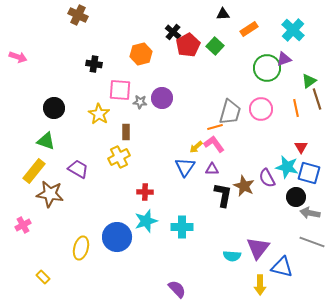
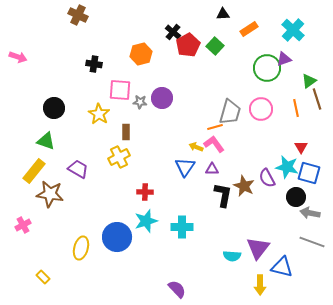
yellow arrow at (196, 147): rotated 64 degrees clockwise
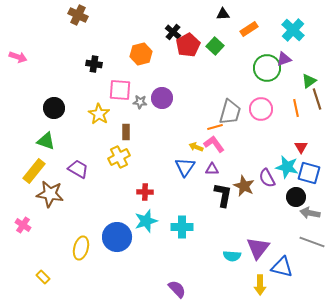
pink cross at (23, 225): rotated 28 degrees counterclockwise
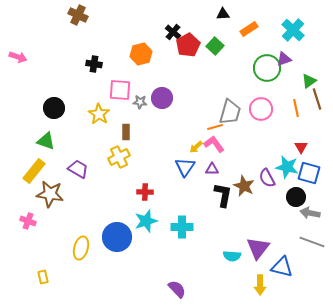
yellow arrow at (196, 147): rotated 64 degrees counterclockwise
pink cross at (23, 225): moved 5 px right, 4 px up; rotated 14 degrees counterclockwise
yellow rectangle at (43, 277): rotated 32 degrees clockwise
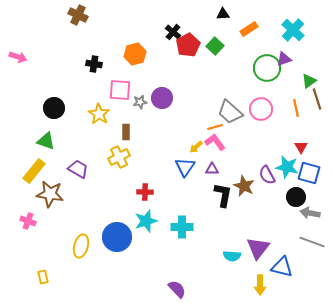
orange hexagon at (141, 54): moved 6 px left
gray star at (140, 102): rotated 16 degrees counterclockwise
gray trapezoid at (230, 112): rotated 116 degrees clockwise
pink L-shape at (214, 144): moved 1 px right, 2 px up
purple semicircle at (267, 178): moved 3 px up
yellow ellipse at (81, 248): moved 2 px up
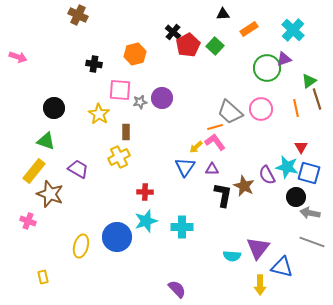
brown star at (50, 194): rotated 12 degrees clockwise
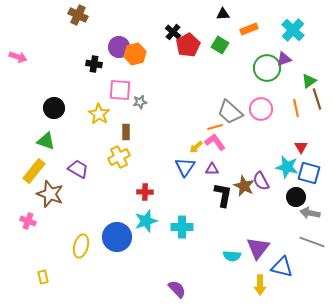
orange rectangle at (249, 29): rotated 12 degrees clockwise
green square at (215, 46): moved 5 px right, 1 px up; rotated 12 degrees counterclockwise
purple circle at (162, 98): moved 43 px left, 51 px up
purple semicircle at (267, 175): moved 6 px left, 6 px down
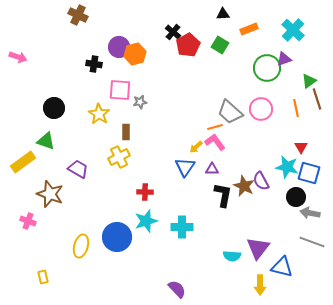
yellow rectangle at (34, 171): moved 11 px left, 9 px up; rotated 15 degrees clockwise
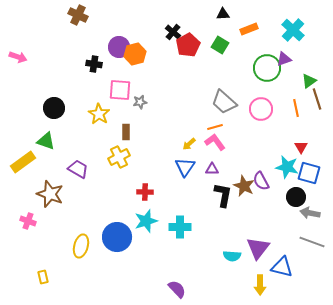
gray trapezoid at (230, 112): moved 6 px left, 10 px up
yellow arrow at (196, 147): moved 7 px left, 3 px up
cyan cross at (182, 227): moved 2 px left
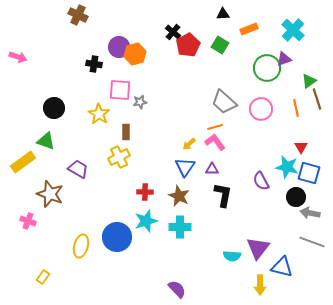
brown star at (244, 186): moved 65 px left, 10 px down
yellow rectangle at (43, 277): rotated 48 degrees clockwise
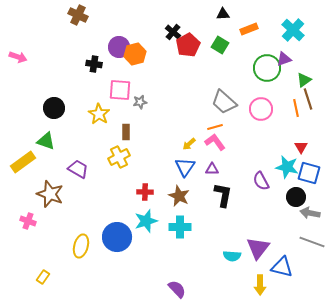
green triangle at (309, 81): moved 5 px left, 1 px up
brown line at (317, 99): moved 9 px left
